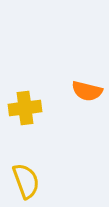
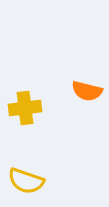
yellow semicircle: rotated 129 degrees clockwise
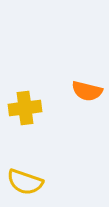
yellow semicircle: moved 1 px left, 1 px down
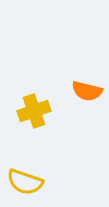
yellow cross: moved 9 px right, 3 px down; rotated 12 degrees counterclockwise
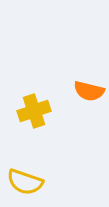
orange semicircle: moved 2 px right
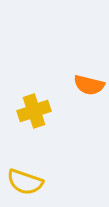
orange semicircle: moved 6 px up
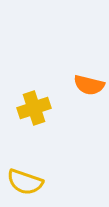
yellow cross: moved 3 px up
